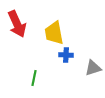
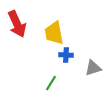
green line: moved 17 px right, 5 px down; rotated 21 degrees clockwise
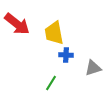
red arrow: rotated 28 degrees counterclockwise
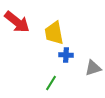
red arrow: moved 2 px up
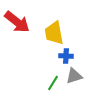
blue cross: moved 1 px down
gray triangle: moved 19 px left, 8 px down
green line: moved 2 px right
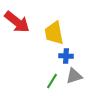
green line: moved 1 px left, 2 px up
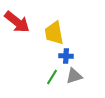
green line: moved 4 px up
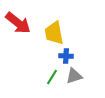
red arrow: moved 1 px right, 1 px down
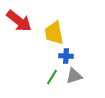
red arrow: moved 1 px right, 2 px up
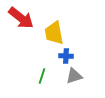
red arrow: moved 2 px right, 3 px up
green line: moved 10 px left, 1 px up; rotated 14 degrees counterclockwise
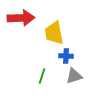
red arrow: rotated 40 degrees counterclockwise
